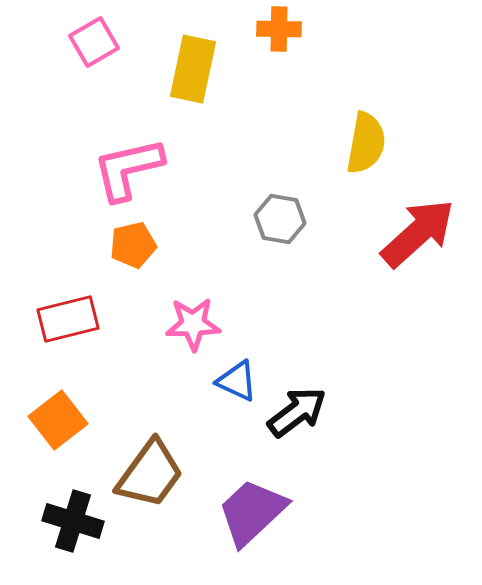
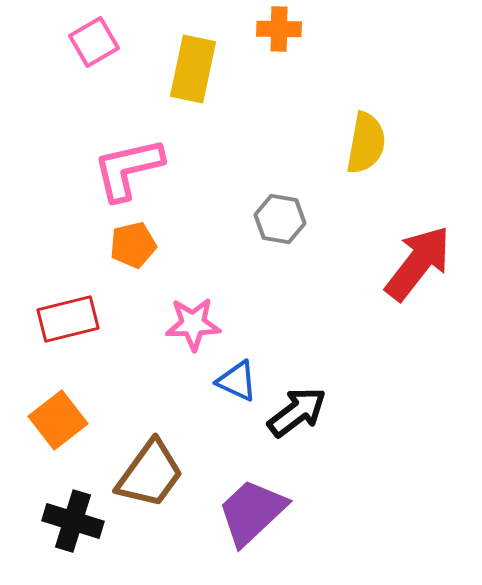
red arrow: moved 30 px down; rotated 10 degrees counterclockwise
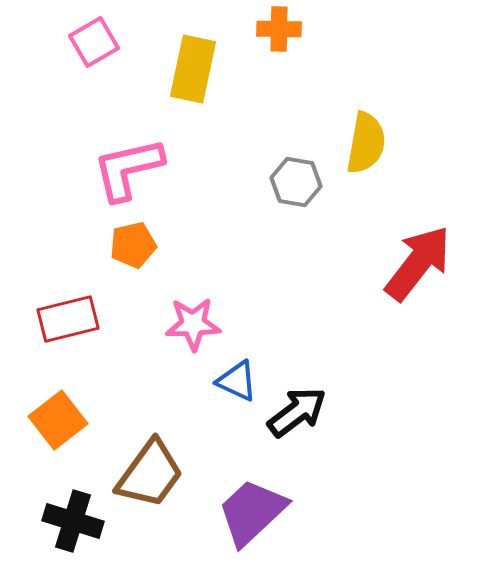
gray hexagon: moved 16 px right, 37 px up
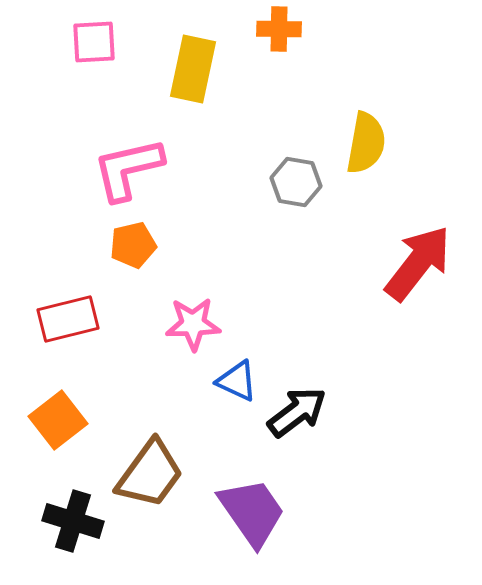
pink square: rotated 27 degrees clockwise
purple trapezoid: rotated 98 degrees clockwise
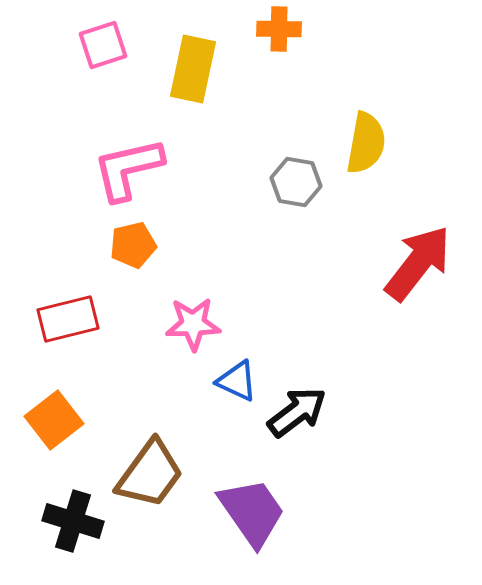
pink square: moved 9 px right, 3 px down; rotated 15 degrees counterclockwise
orange square: moved 4 px left
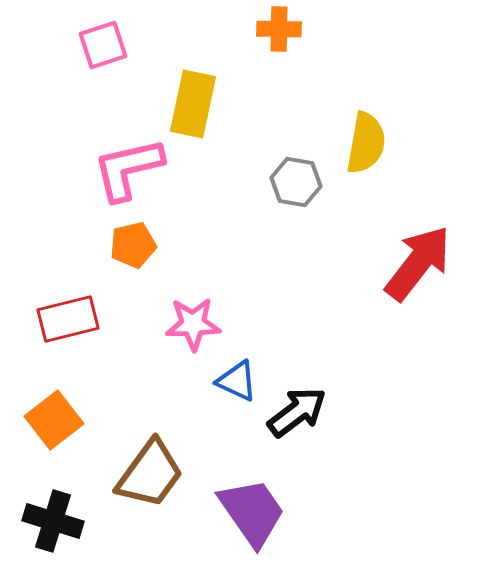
yellow rectangle: moved 35 px down
black cross: moved 20 px left
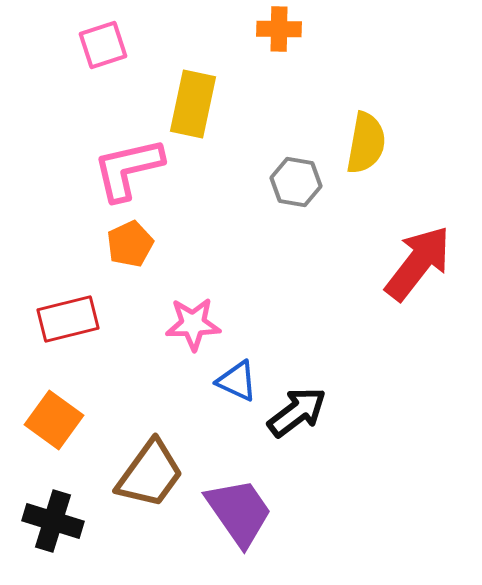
orange pentagon: moved 3 px left, 1 px up; rotated 12 degrees counterclockwise
orange square: rotated 16 degrees counterclockwise
purple trapezoid: moved 13 px left
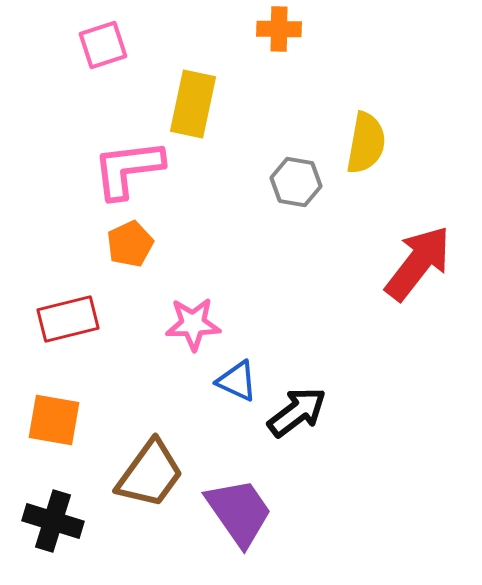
pink L-shape: rotated 6 degrees clockwise
orange square: rotated 26 degrees counterclockwise
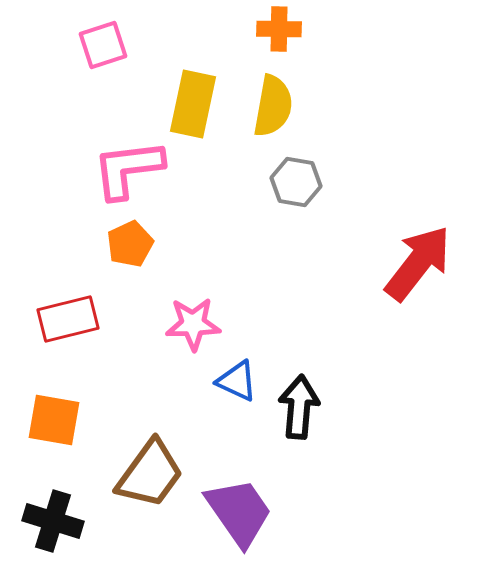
yellow semicircle: moved 93 px left, 37 px up
black arrow: moved 2 px right, 5 px up; rotated 48 degrees counterclockwise
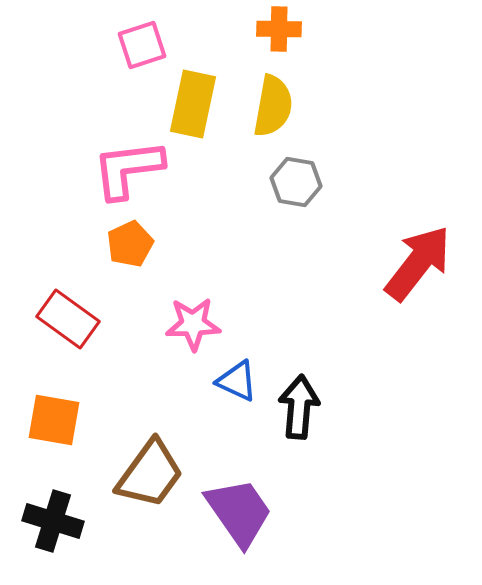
pink square: moved 39 px right
red rectangle: rotated 50 degrees clockwise
